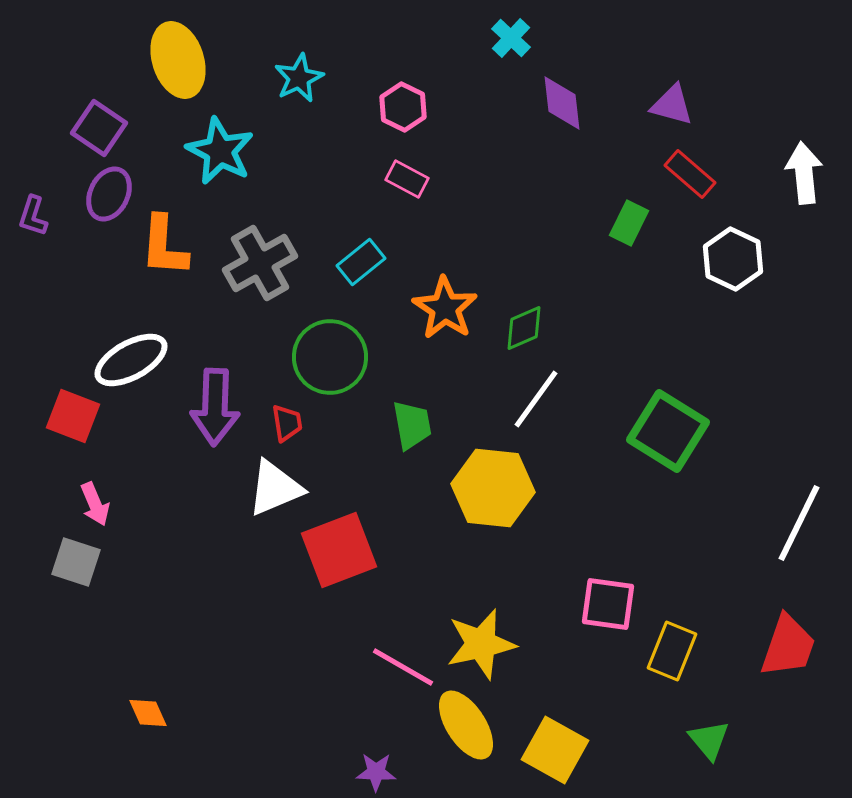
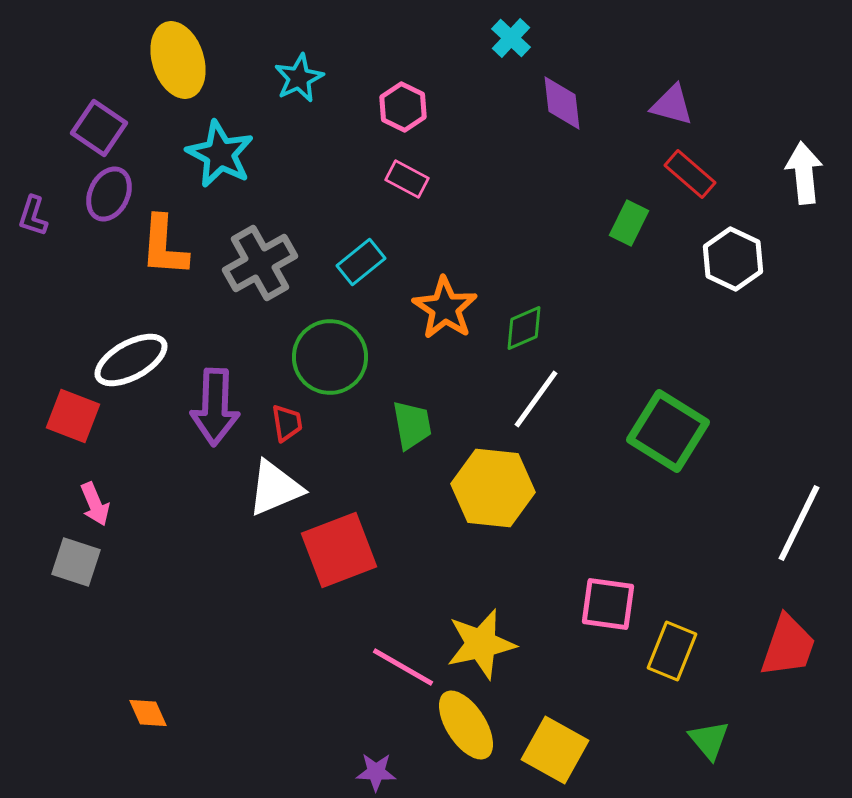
cyan star at (220, 151): moved 3 px down
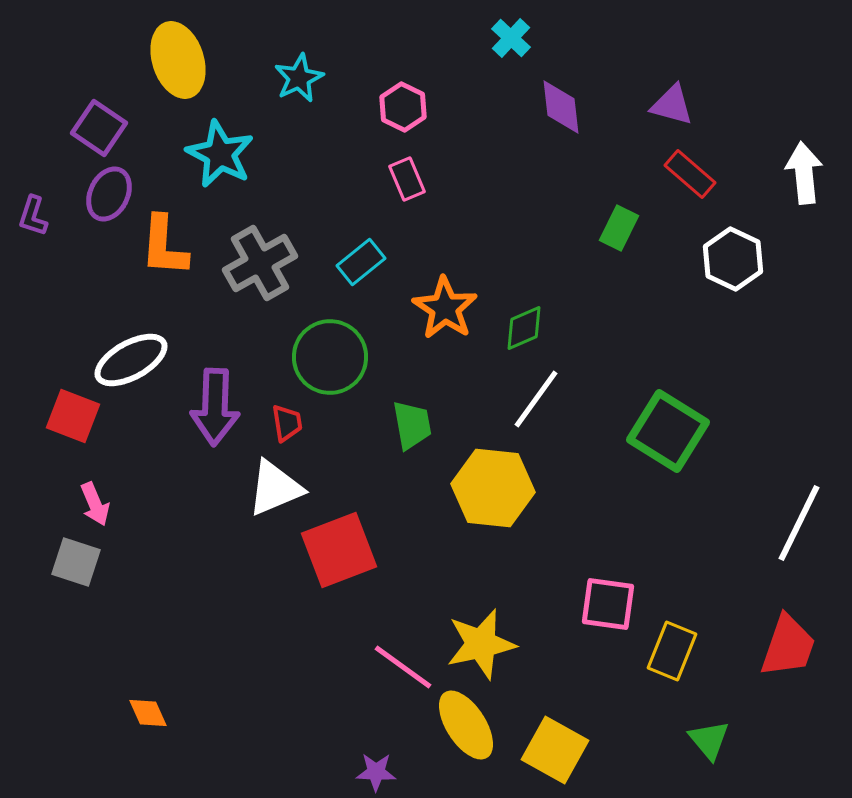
purple diamond at (562, 103): moved 1 px left, 4 px down
pink rectangle at (407, 179): rotated 39 degrees clockwise
green rectangle at (629, 223): moved 10 px left, 5 px down
pink line at (403, 667): rotated 6 degrees clockwise
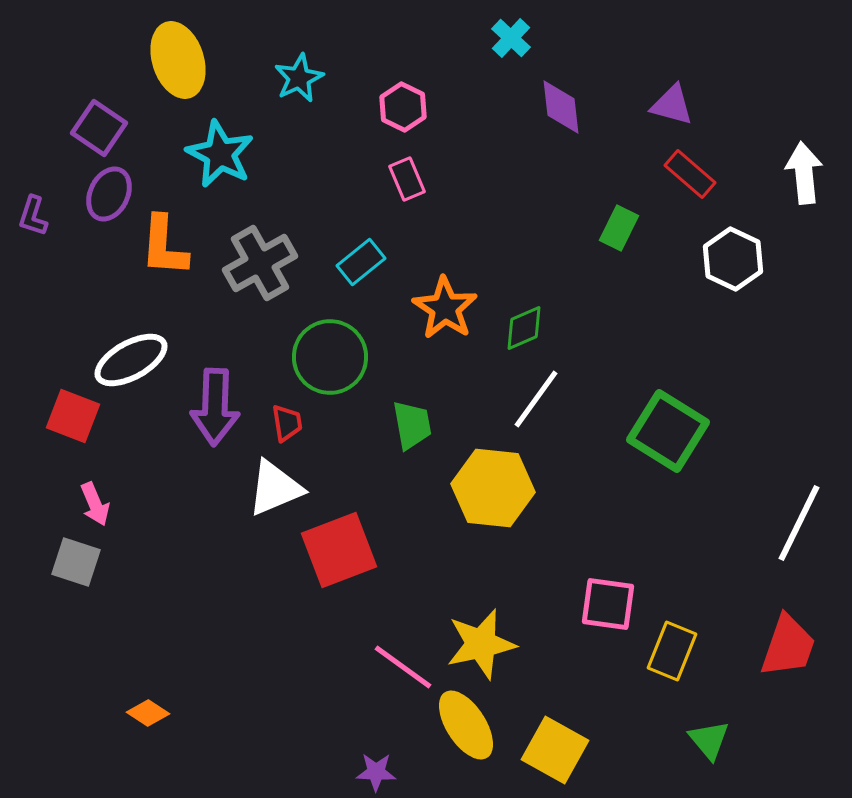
orange diamond at (148, 713): rotated 33 degrees counterclockwise
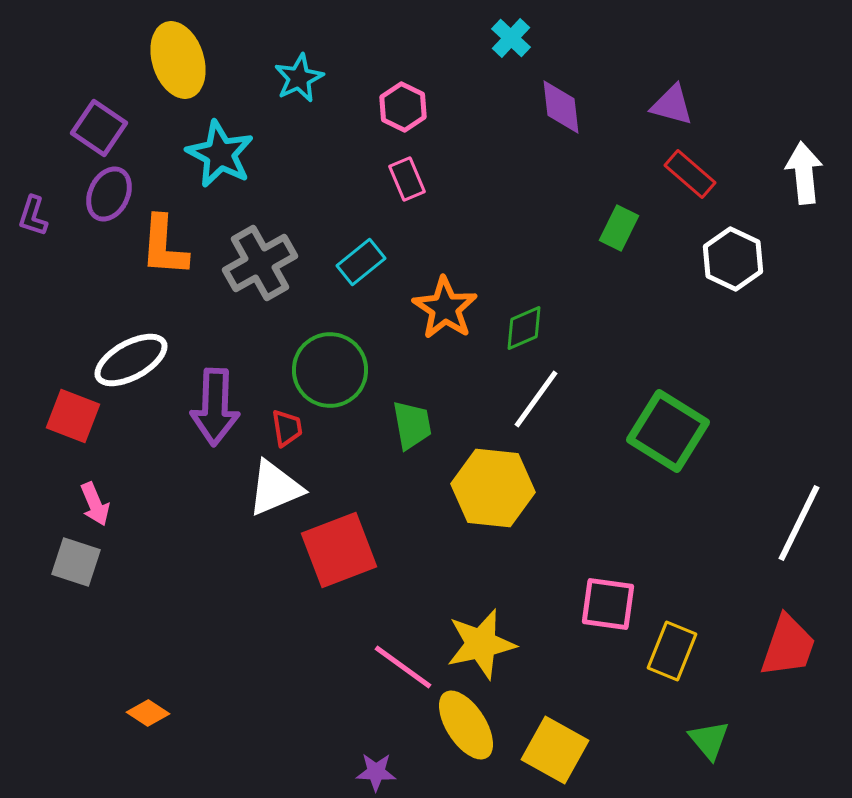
green circle at (330, 357): moved 13 px down
red trapezoid at (287, 423): moved 5 px down
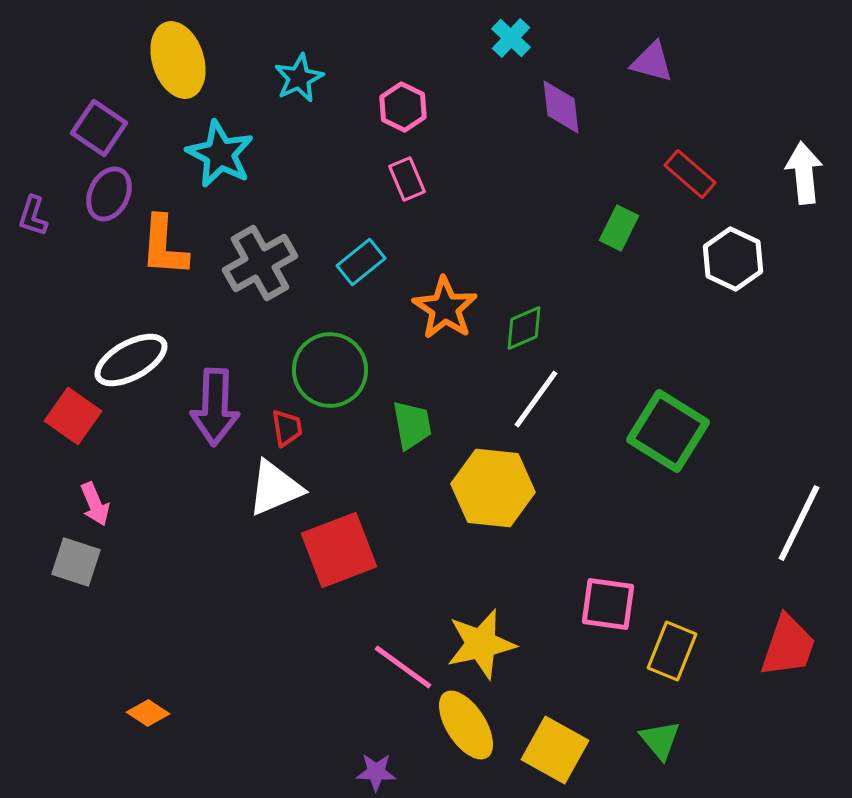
purple triangle at (672, 105): moved 20 px left, 43 px up
red square at (73, 416): rotated 14 degrees clockwise
green triangle at (709, 740): moved 49 px left
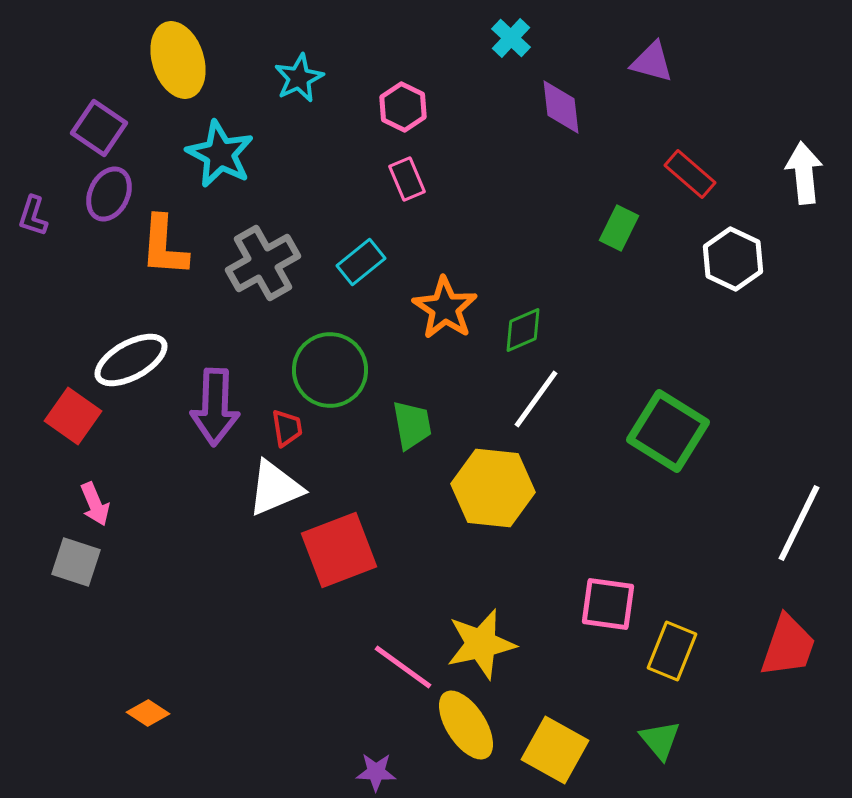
gray cross at (260, 263): moved 3 px right
green diamond at (524, 328): moved 1 px left, 2 px down
